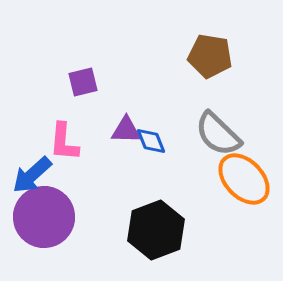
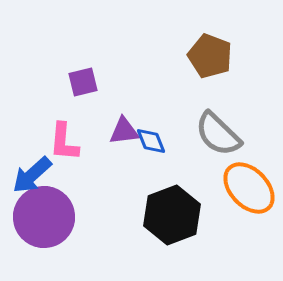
brown pentagon: rotated 12 degrees clockwise
purple triangle: moved 2 px left, 1 px down; rotated 8 degrees counterclockwise
orange ellipse: moved 5 px right, 9 px down
black hexagon: moved 16 px right, 15 px up
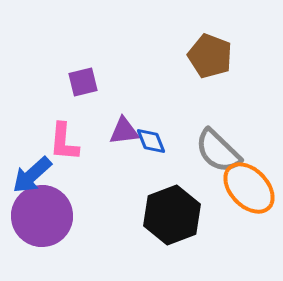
gray semicircle: moved 17 px down
purple circle: moved 2 px left, 1 px up
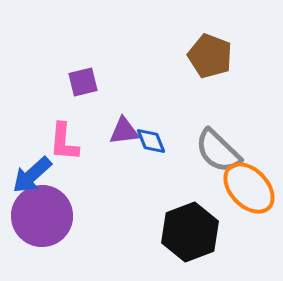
black hexagon: moved 18 px right, 17 px down
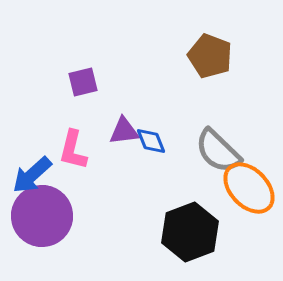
pink L-shape: moved 9 px right, 8 px down; rotated 9 degrees clockwise
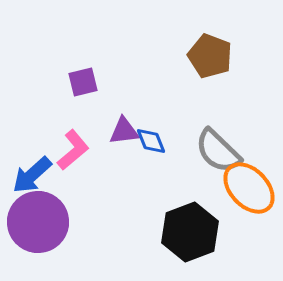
pink L-shape: rotated 144 degrees counterclockwise
purple circle: moved 4 px left, 6 px down
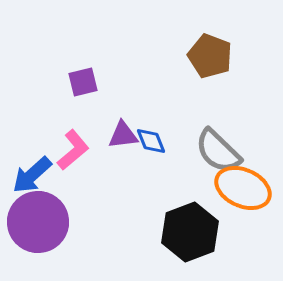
purple triangle: moved 1 px left, 4 px down
orange ellipse: moved 6 px left; rotated 22 degrees counterclockwise
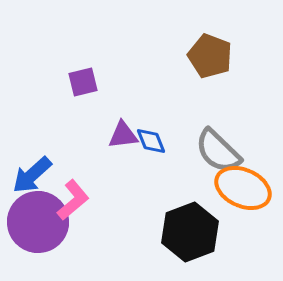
pink L-shape: moved 50 px down
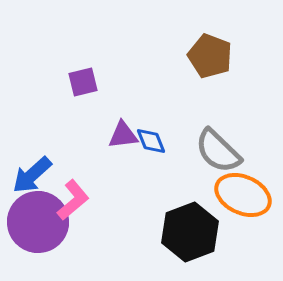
orange ellipse: moved 7 px down
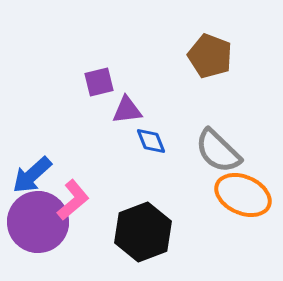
purple square: moved 16 px right
purple triangle: moved 4 px right, 25 px up
black hexagon: moved 47 px left
